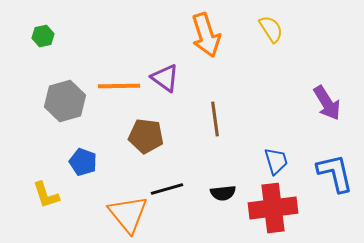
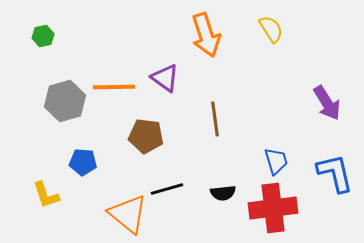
orange line: moved 5 px left, 1 px down
blue pentagon: rotated 16 degrees counterclockwise
orange triangle: rotated 12 degrees counterclockwise
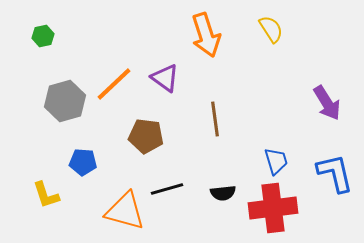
orange line: moved 3 px up; rotated 42 degrees counterclockwise
orange triangle: moved 3 px left, 3 px up; rotated 24 degrees counterclockwise
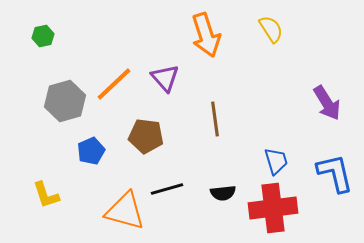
purple triangle: rotated 12 degrees clockwise
blue pentagon: moved 8 px right, 11 px up; rotated 28 degrees counterclockwise
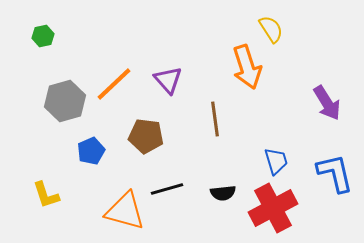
orange arrow: moved 41 px right, 32 px down
purple triangle: moved 3 px right, 2 px down
red cross: rotated 21 degrees counterclockwise
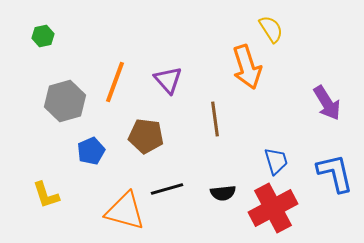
orange line: moved 1 px right, 2 px up; rotated 27 degrees counterclockwise
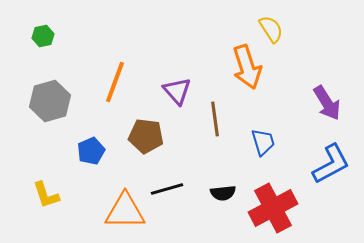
purple triangle: moved 9 px right, 11 px down
gray hexagon: moved 15 px left
blue trapezoid: moved 13 px left, 19 px up
blue L-shape: moved 4 px left, 9 px up; rotated 75 degrees clockwise
orange triangle: rotated 15 degrees counterclockwise
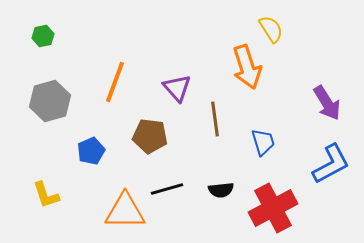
purple triangle: moved 3 px up
brown pentagon: moved 4 px right
black semicircle: moved 2 px left, 3 px up
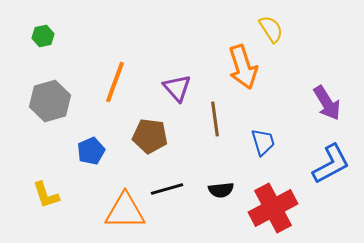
orange arrow: moved 4 px left
